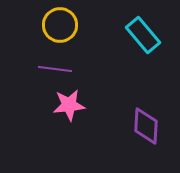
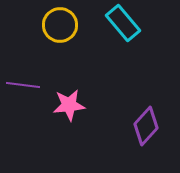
cyan rectangle: moved 20 px left, 12 px up
purple line: moved 32 px left, 16 px down
purple diamond: rotated 39 degrees clockwise
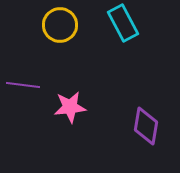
cyan rectangle: rotated 12 degrees clockwise
pink star: moved 1 px right, 2 px down
purple diamond: rotated 33 degrees counterclockwise
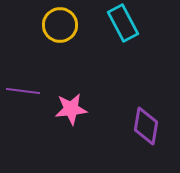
purple line: moved 6 px down
pink star: moved 1 px right, 2 px down
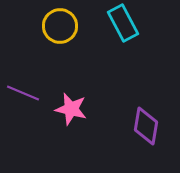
yellow circle: moved 1 px down
purple line: moved 2 px down; rotated 16 degrees clockwise
pink star: rotated 20 degrees clockwise
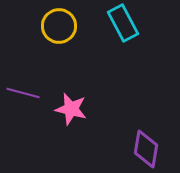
yellow circle: moved 1 px left
purple line: rotated 8 degrees counterclockwise
purple diamond: moved 23 px down
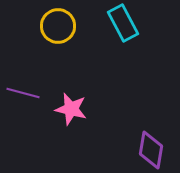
yellow circle: moved 1 px left
purple diamond: moved 5 px right, 1 px down
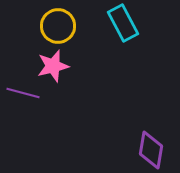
pink star: moved 18 px left, 43 px up; rotated 28 degrees counterclockwise
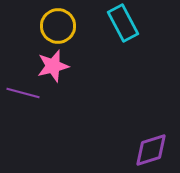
purple diamond: rotated 63 degrees clockwise
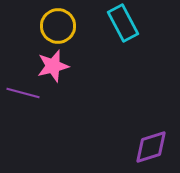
purple diamond: moved 3 px up
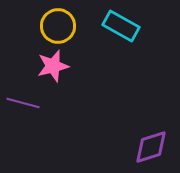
cyan rectangle: moved 2 px left, 3 px down; rotated 33 degrees counterclockwise
purple line: moved 10 px down
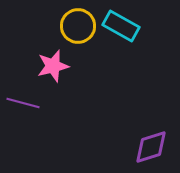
yellow circle: moved 20 px right
